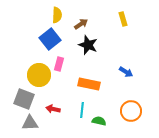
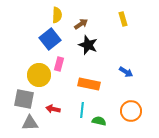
gray square: rotated 10 degrees counterclockwise
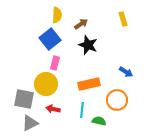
pink rectangle: moved 4 px left, 1 px up
yellow circle: moved 7 px right, 9 px down
orange rectangle: rotated 25 degrees counterclockwise
orange circle: moved 14 px left, 11 px up
gray triangle: rotated 24 degrees counterclockwise
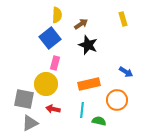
blue square: moved 1 px up
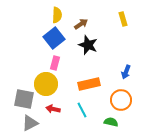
blue square: moved 4 px right
blue arrow: rotated 80 degrees clockwise
orange circle: moved 4 px right
cyan line: rotated 35 degrees counterclockwise
green semicircle: moved 12 px right, 1 px down
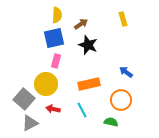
blue square: rotated 25 degrees clockwise
pink rectangle: moved 1 px right, 2 px up
blue arrow: rotated 104 degrees clockwise
gray square: rotated 30 degrees clockwise
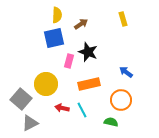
black star: moved 7 px down
pink rectangle: moved 13 px right
gray square: moved 3 px left
red arrow: moved 9 px right, 1 px up
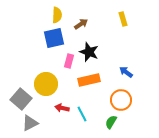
black star: moved 1 px right
orange rectangle: moved 4 px up
cyan line: moved 4 px down
green semicircle: rotated 72 degrees counterclockwise
